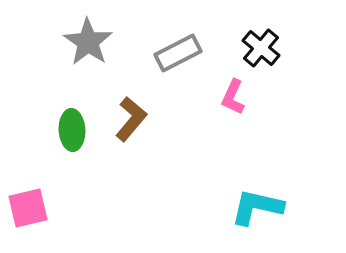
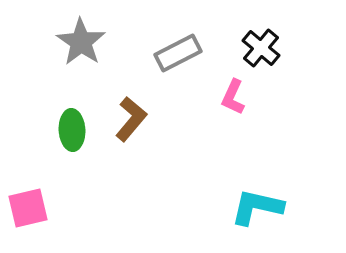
gray star: moved 7 px left
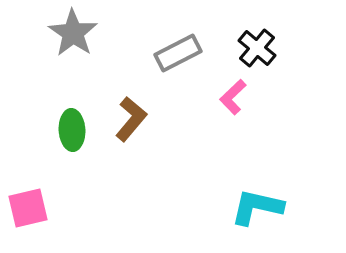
gray star: moved 8 px left, 9 px up
black cross: moved 4 px left
pink L-shape: rotated 21 degrees clockwise
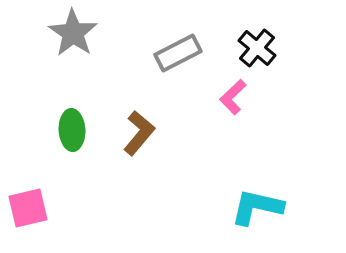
brown L-shape: moved 8 px right, 14 px down
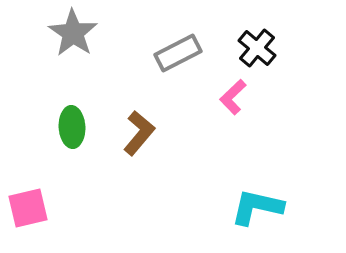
green ellipse: moved 3 px up
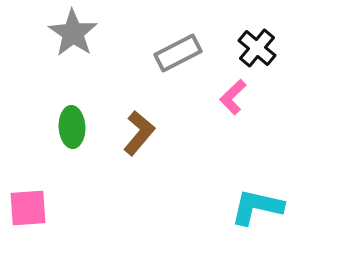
pink square: rotated 9 degrees clockwise
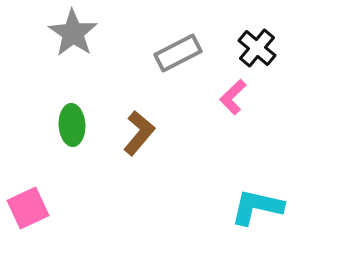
green ellipse: moved 2 px up
pink square: rotated 21 degrees counterclockwise
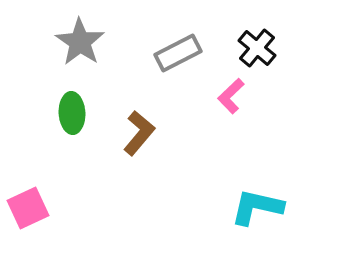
gray star: moved 7 px right, 9 px down
pink L-shape: moved 2 px left, 1 px up
green ellipse: moved 12 px up
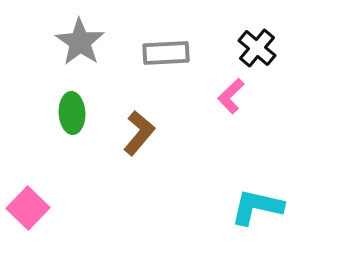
gray rectangle: moved 12 px left; rotated 24 degrees clockwise
pink square: rotated 21 degrees counterclockwise
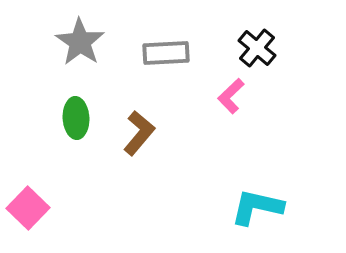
green ellipse: moved 4 px right, 5 px down
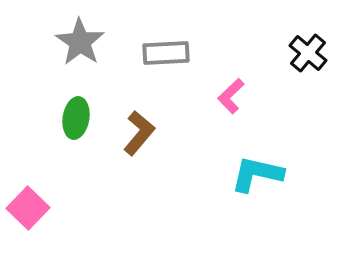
black cross: moved 51 px right, 5 px down
green ellipse: rotated 12 degrees clockwise
cyan L-shape: moved 33 px up
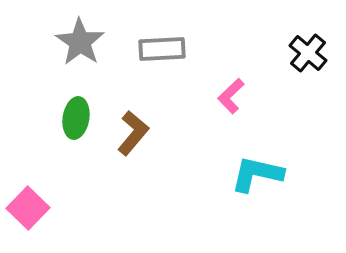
gray rectangle: moved 4 px left, 4 px up
brown L-shape: moved 6 px left
